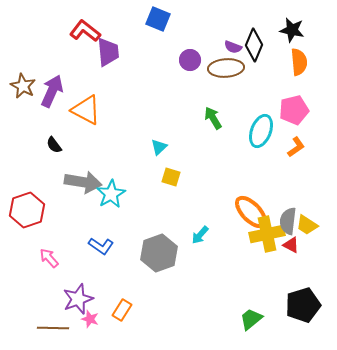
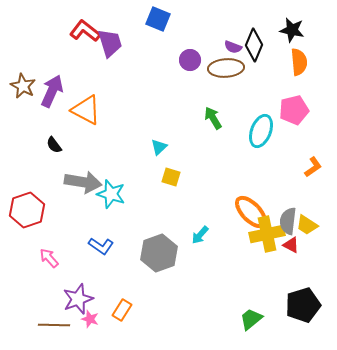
purple trapezoid: moved 2 px right, 9 px up; rotated 12 degrees counterclockwise
orange L-shape: moved 17 px right, 20 px down
cyan star: rotated 24 degrees counterclockwise
brown line: moved 1 px right, 3 px up
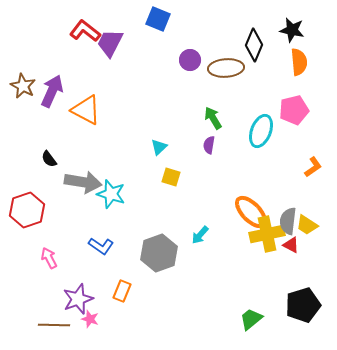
purple trapezoid: rotated 136 degrees counterclockwise
purple semicircle: moved 24 px left, 98 px down; rotated 78 degrees clockwise
black semicircle: moved 5 px left, 14 px down
pink arrow: rotated 15 degrees clockwise
orange rectangle: moved 19 px up; rotated 10 degrees counterclockwise
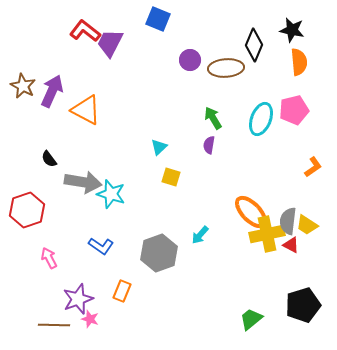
cyan ellipse: moved 12 px up
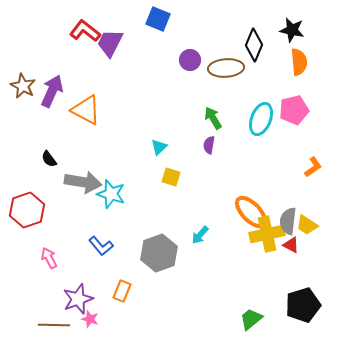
blue L-shape: rotated 15 degrees clockwise
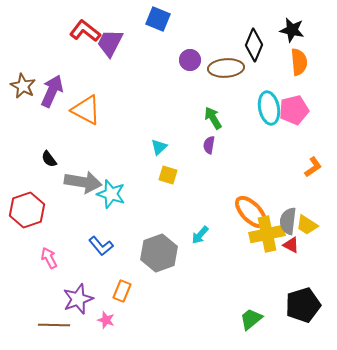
cyan ellipse: moved 8 px right, 11 px up; rotated 32 degrees counterclockwise
yellow square: moved 3 px left, 2 px up
pink star: moved 16 px right, 1 px down
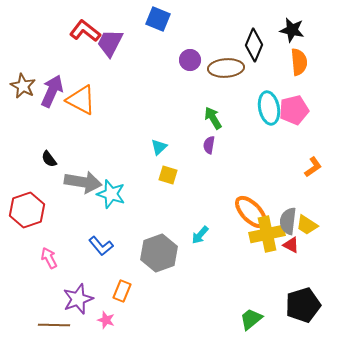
orange triangle: moved 5 px left, 10 px up
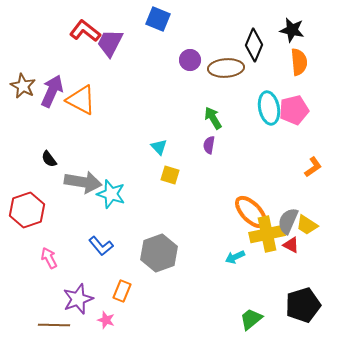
cyan triangle: rotated 30 degrees counterclockwise
yellow square: moved 2 px right
gray semicircle: rotated 16 degrees clockwise
cyan arrow: moved 35 px right, 22 px down; rotated 24 degrees clockwise
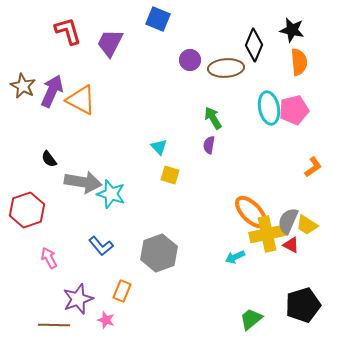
red L-shape: moved 17 px left; rotated 36 degrees clockwise
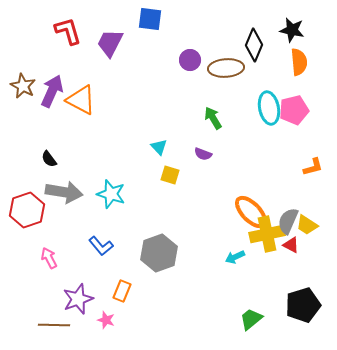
blue square: moved 8 px left; rotated 15 degrees counterclockwise
purple semicircle: moved 6 px left, 9 px down; rotated 78 degrees counterclockwise
orange L-shape: rotated 20 degrees clockwise
gray arrow: moved 19 px left, 10 px down
